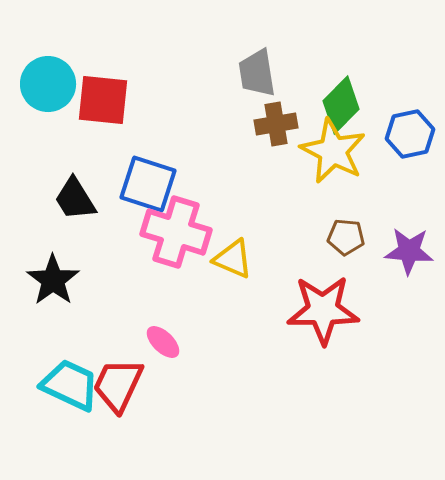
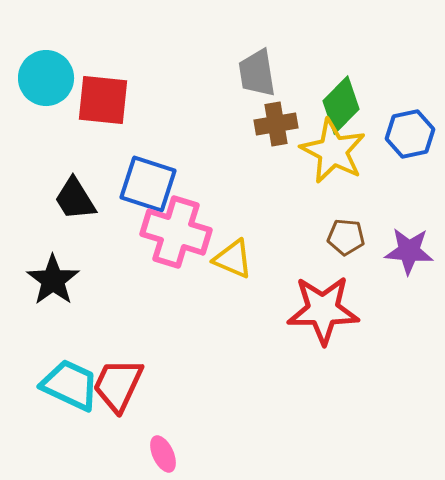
cyan circle: moved 2 px left, 6 px up
pink ellipse: moved 112 px down; rotated 21 degrees clockwise
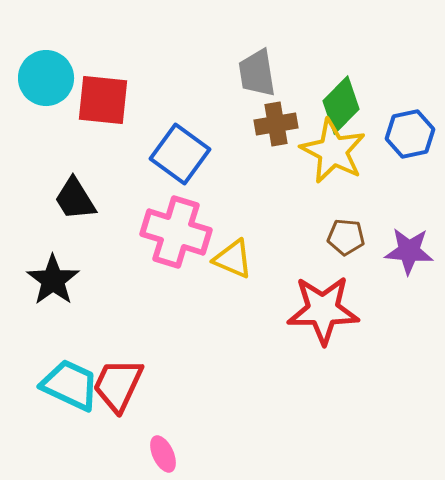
blue square: moved 32 px right, 30 px up; rotated 18 degrees clockwise
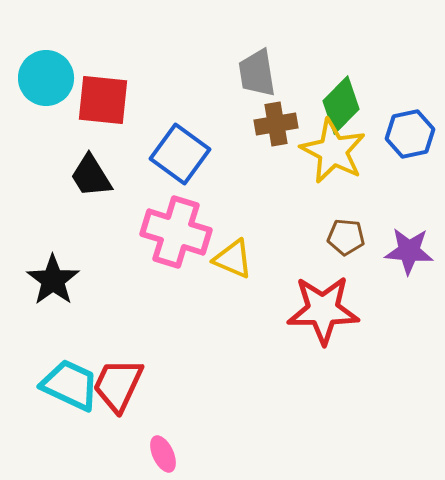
black trapezoid: moved 16 px right, 23 px up
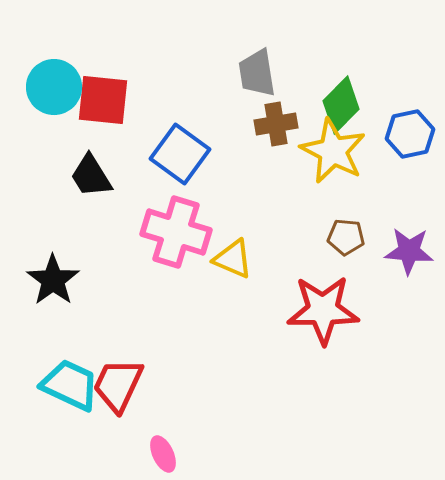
cyan circle: moved 8 px right, 9 px down
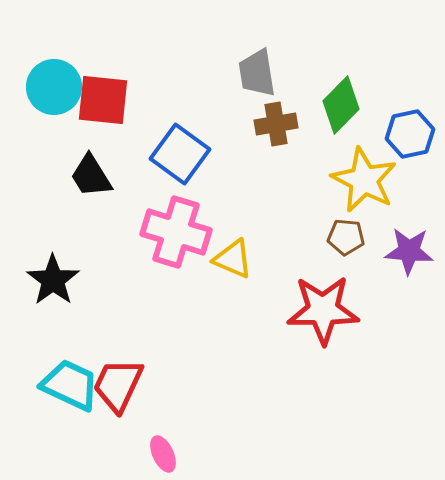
yellow star: moved 31 px right, 29 px down
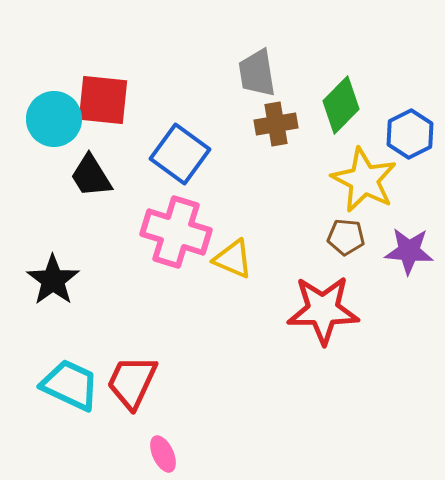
cyan circle: moved 32 px down
blue hexagon: rotated 15 degrees counterclockwise
red trapezoid: moved 14 px right, 3 px up
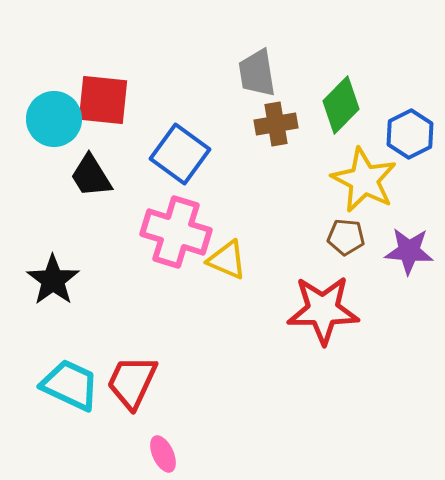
yellow triangle: moved 6 px left, 1 px down
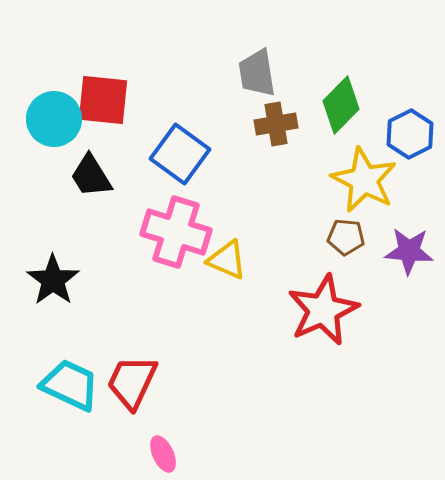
red star: rotated 24 degrees counterclockwise
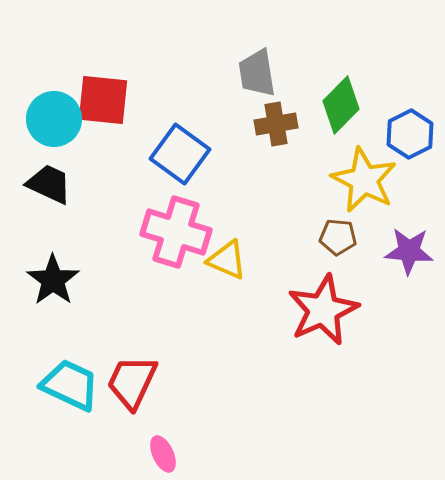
black trapezoid: moved 42 px left, 8 px down; rotated 147 degrees clockwise
brown pentagon: moved 8 px left
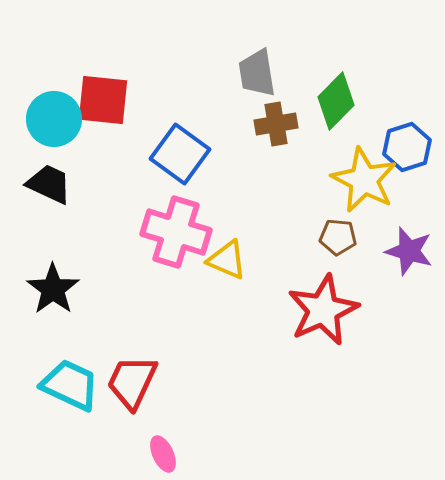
green diamond: moved 5 px left, 4 px up
blue hexagon: moved 3 px left, 13 px down; rotated 9 degrees clockwise
purple star: rotated 12 degrees clockwise
black star: moved 9 px down
